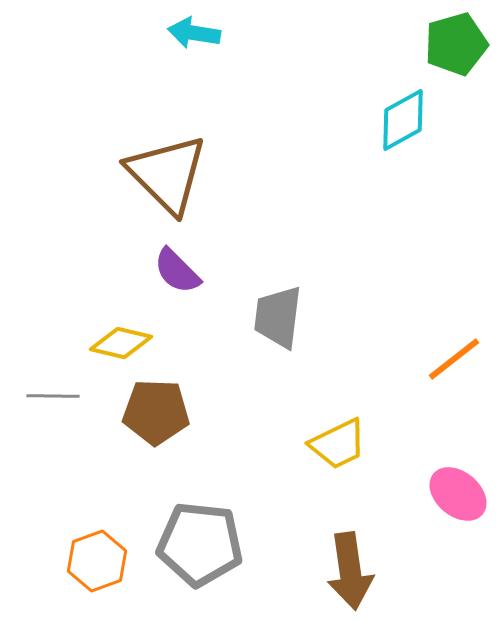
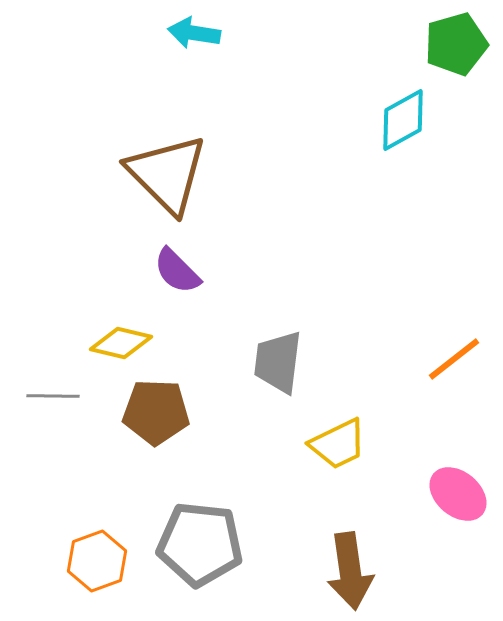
gray trapezoid: moved 45 px down
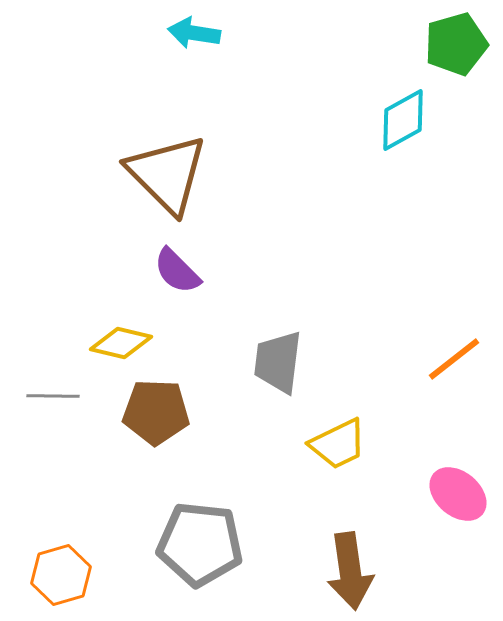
orange hexagon: moved 36 px left, 14 px down; rotated 4 degrees clockwise
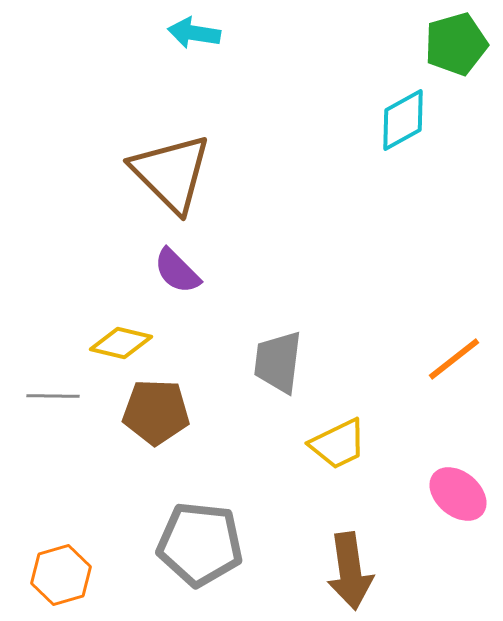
brown triangle: moved 4 px right, 1 px up
